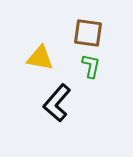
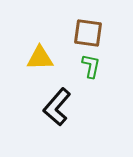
yellow triangle: rotated 12 degrees counterclockwise
black L-shape: moved 4 px down
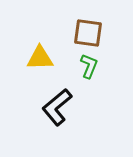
green L-shape: moved 2 px left; rotated 10 degrees clockwise
black L-shape: rotated 9 degrees clockwise
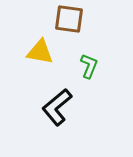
brown square: moved 19 px left, 14 px up
yellow triangle: moved 6 px up; rotated 12 degrees clockwise
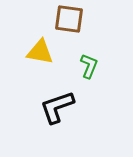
black L-shape: rotated 21 degrees clockwise
